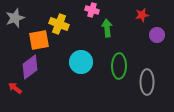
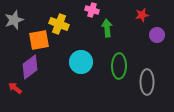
gray star: moved 1 px left, 2 px down
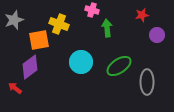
green ellipse: rotated 55 degrees clockwise
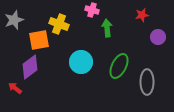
purple circle: moved 1 px right, 2 px down
green ellipse: rotated 30 degrees counterclockwise
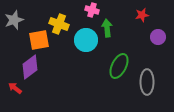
cyan circle: moved 5 px right, 22 px up
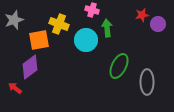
purple circle: moved 13 px up
